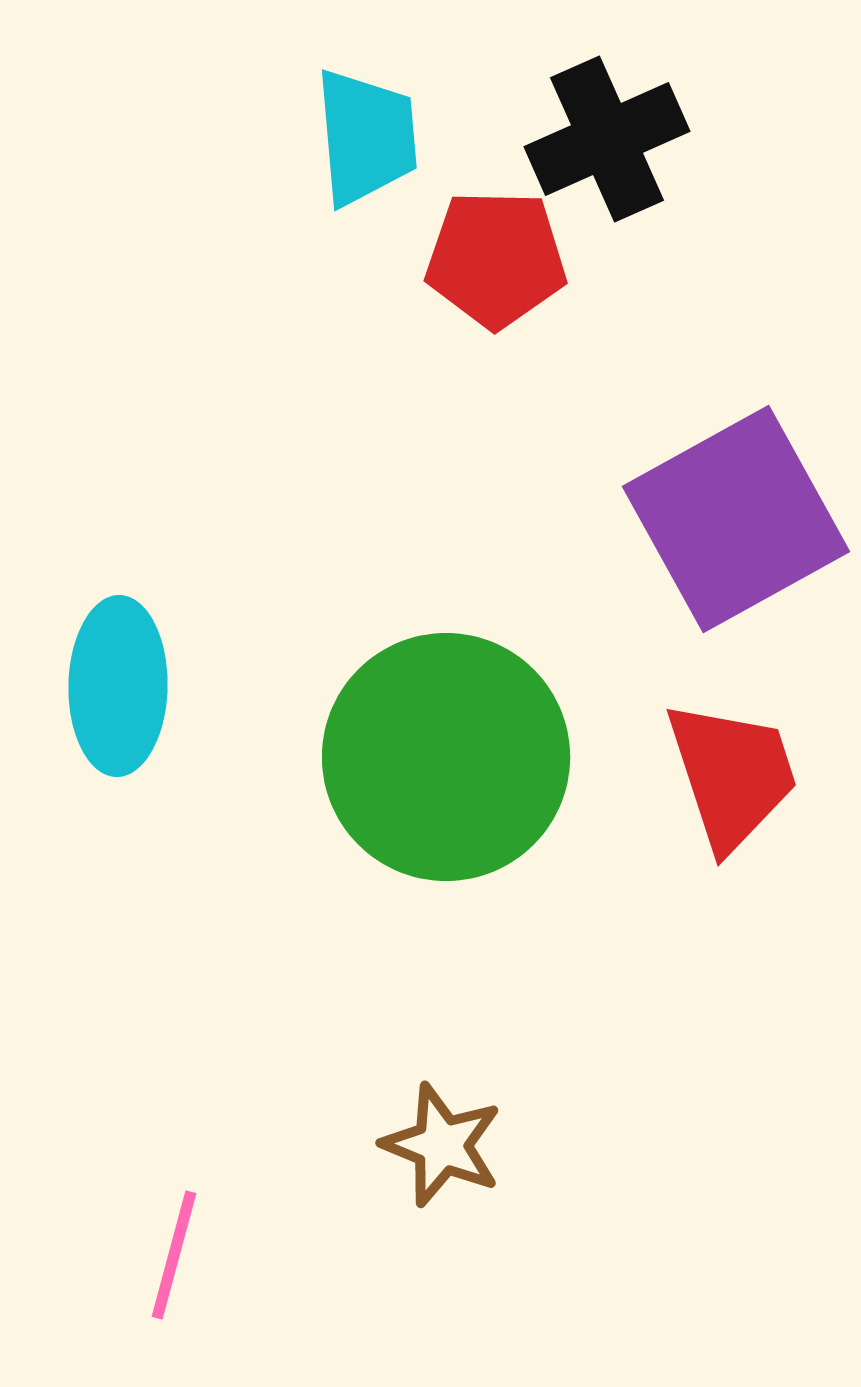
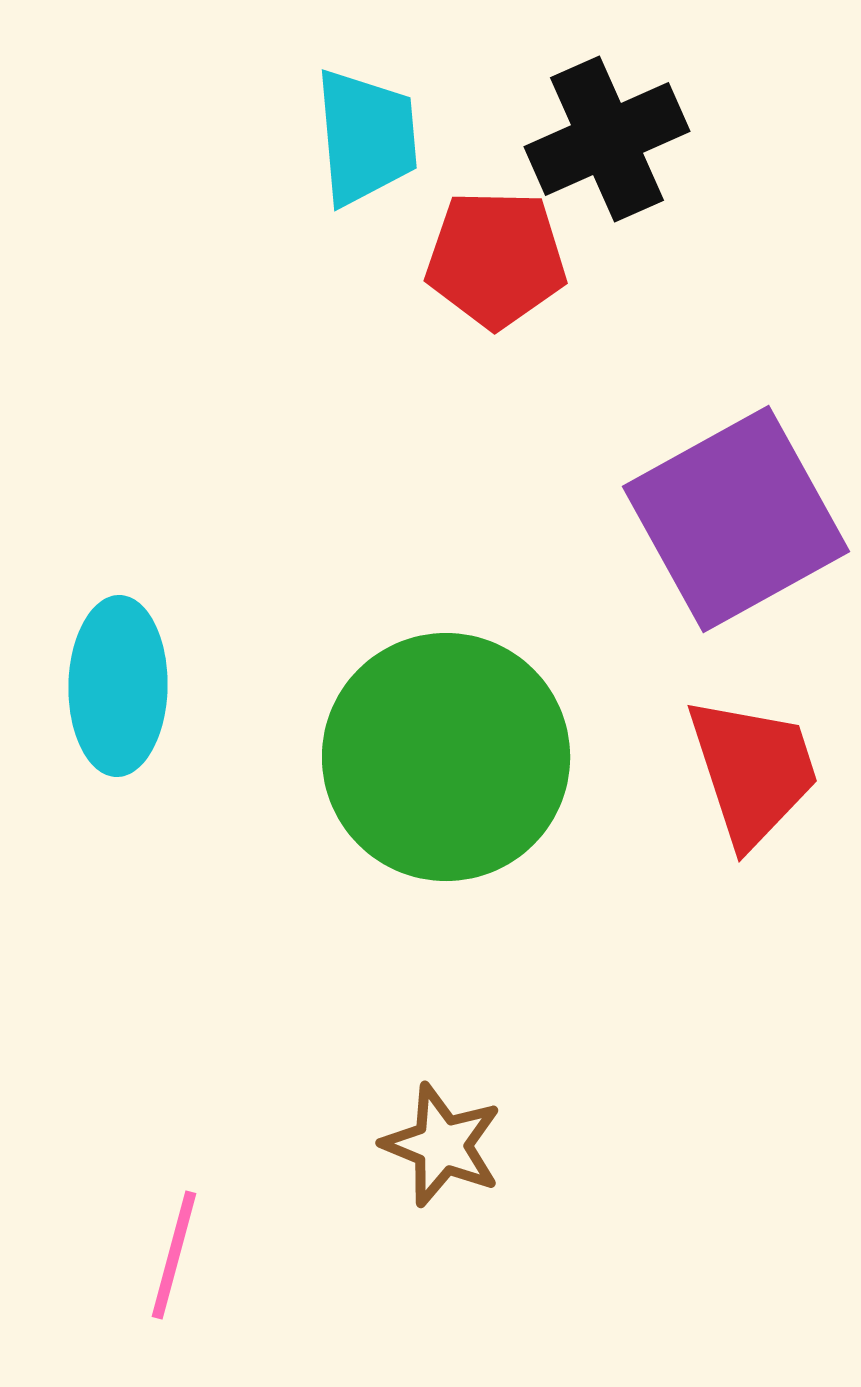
red trapezoid: moved 21 px right, 4 px up
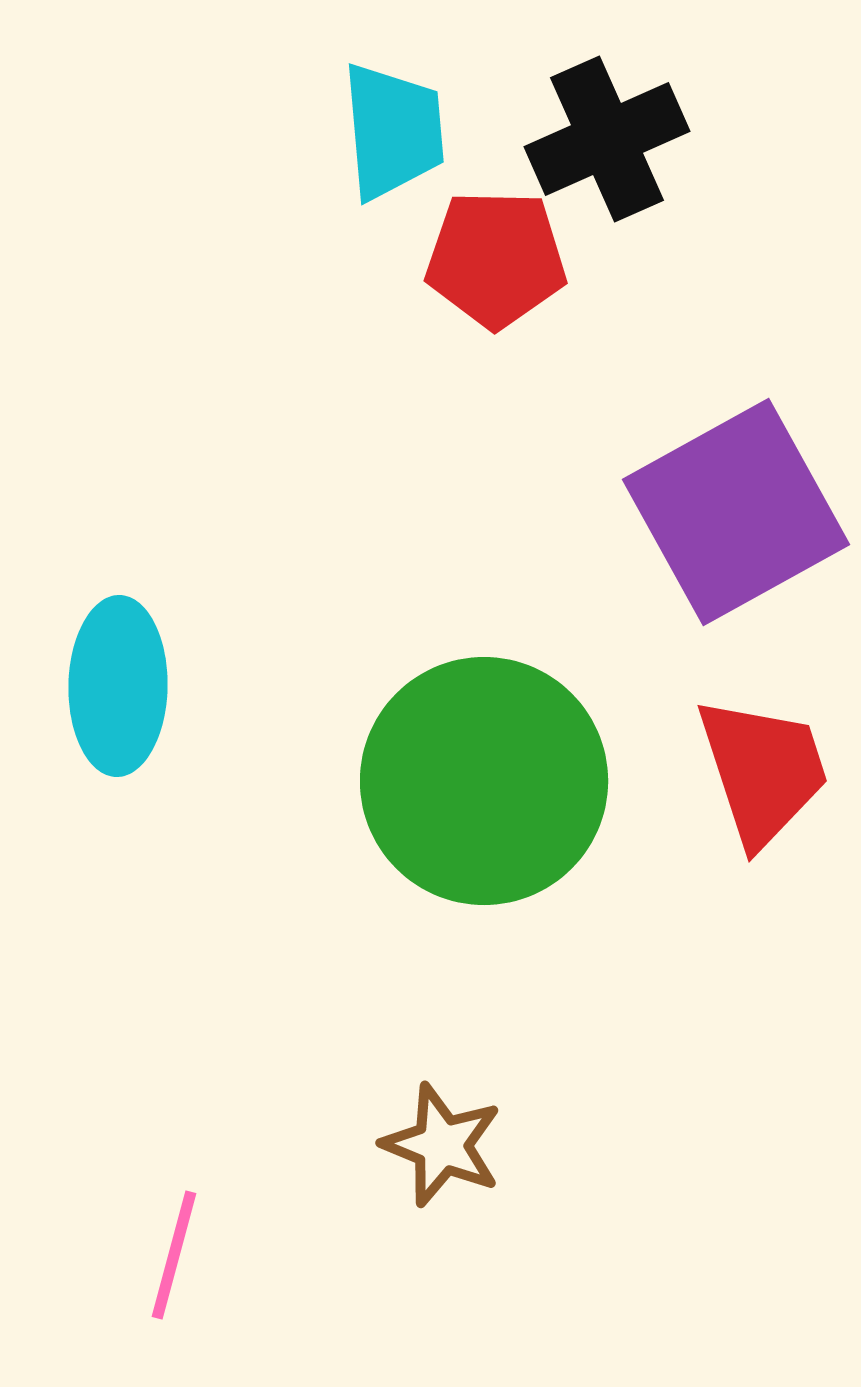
cyan trapezoid: moved 27 px right, 6 px up
purple square: moved 7 px up
green circle: moved 38 px right, 24 px down
red trapezoid: moved 10 px right
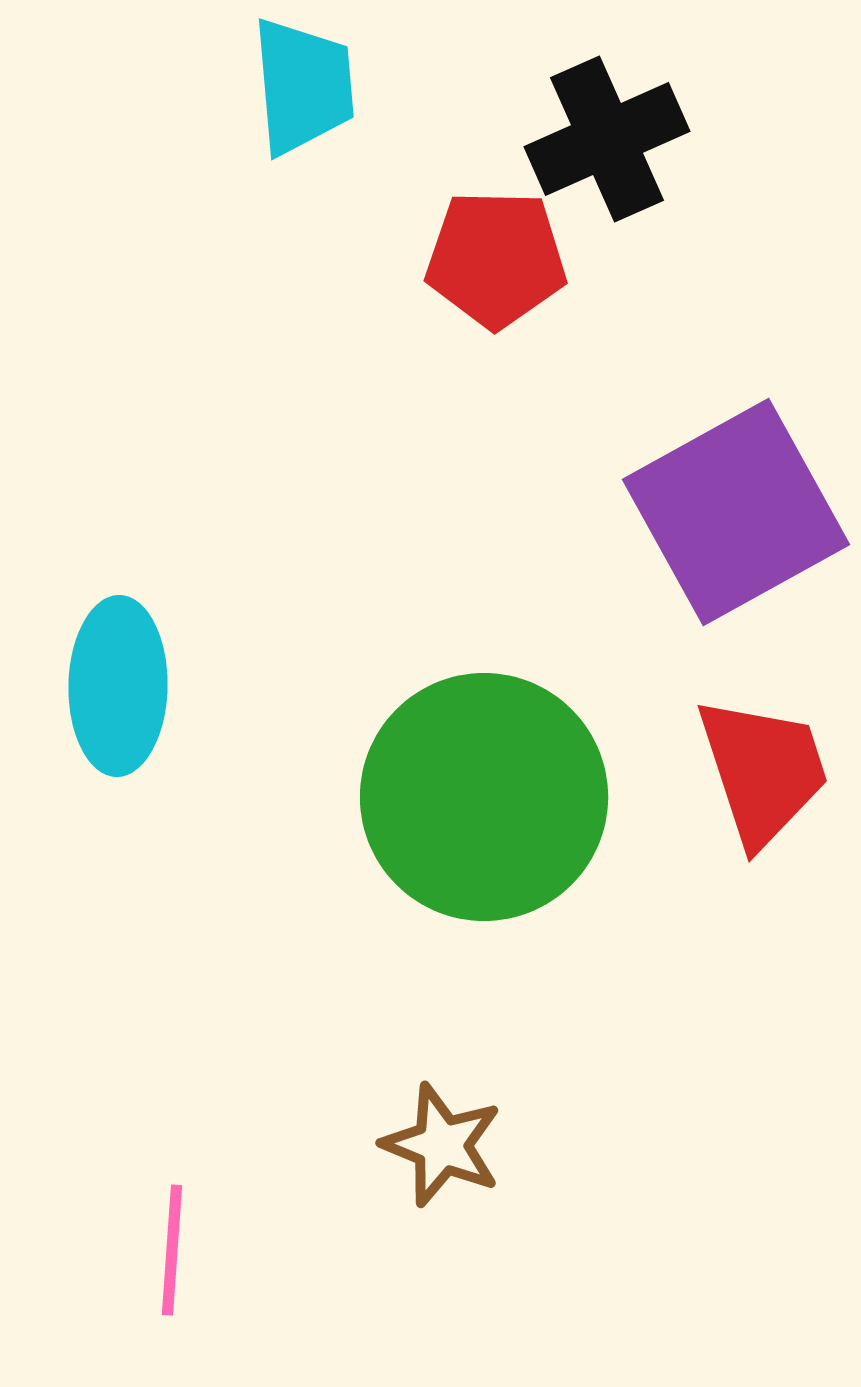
cyan trapezoid: moved 90 px left, 45 px up
green circle: moved 16 px down
pink line: moved 2 px left, 5 px up; rotated 11 degrees counterclockwise
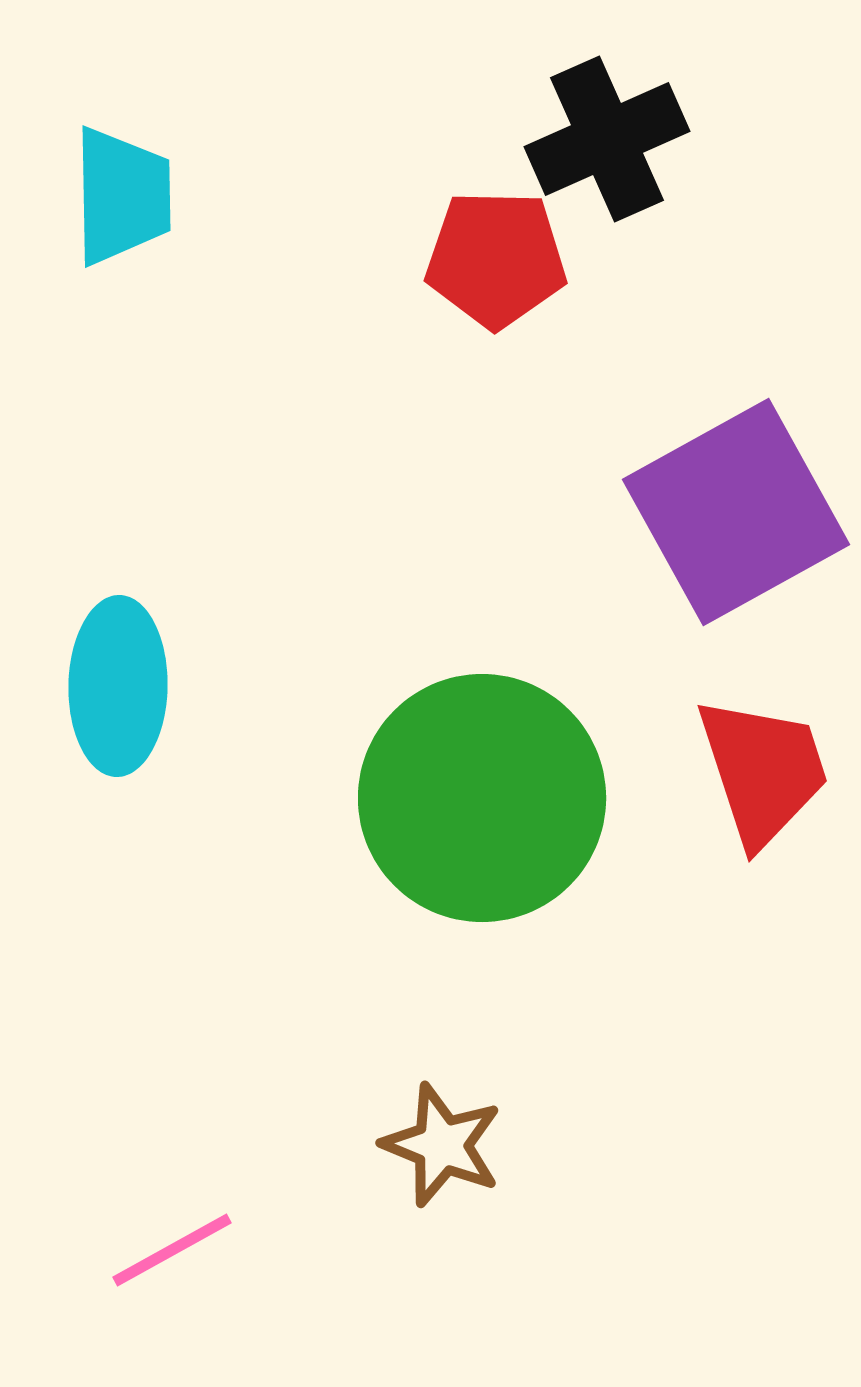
cyan trapezoid: moved 181 px left, 110 px down; rotated 4 degrees clockwise
green circle: moved 2 px left, 1 px down
pink line: rotated 57 degrees clockwise
